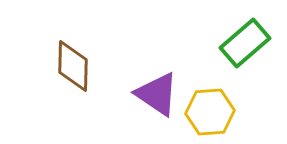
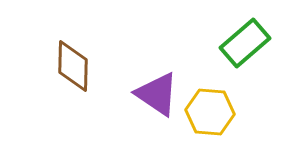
yellow hexagon: rotated 9 degrees clockwise
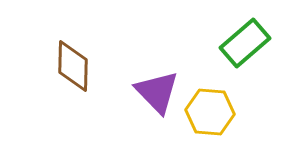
purple triangle: moved 2 px up; rotated 12 degrees clockwise
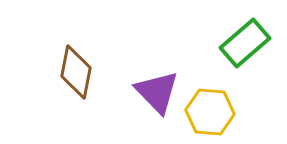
brown diamond: moved 3 px right, 6 px down; rotated 10 degrees clockwise
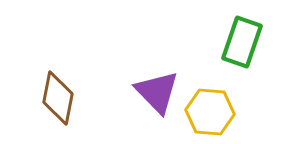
green rectangle: moved 3 px left, 1 px up; rotated 30 degrees counterclockwise
brown diamond: moved 18 px left, 26 px down
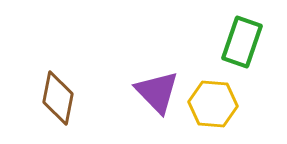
yellow hexagon: moved 3 px right, 8 px up
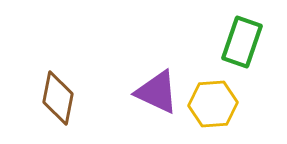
purple triangle: rotated 21 degrees counterclockwise
yellow hexagon: rotated 9 degrees counterclockwise
